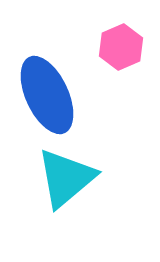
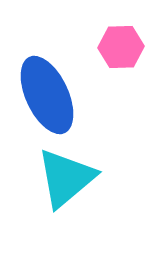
pink hexagon: rotated 21 degrees clockwise
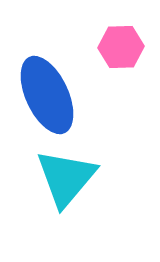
cyan triangle: rotated 10 degrees counterclockwise
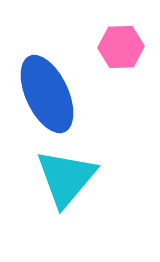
blue ellipse: moved 1 px up
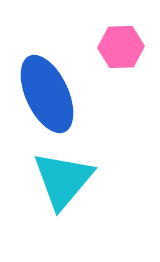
cyan triangle: moved 3 px left, 2 px down
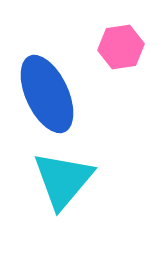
pink hexagon: rotated 6 degrees counterclockwise
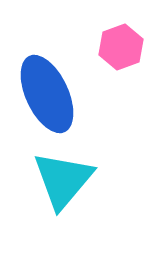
pink hexagon: rotated 12 degrees counterclockwise
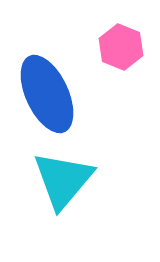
pink hexagon: rotated 18 degrees counterclockwise
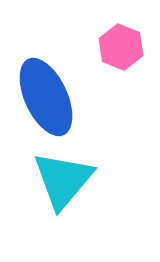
blue ellipse: moved 1 px left, 3 px down
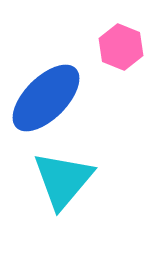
blue ellipse: moved 1 px down; rotated 70 degrees clockwise
